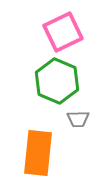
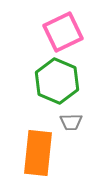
gray trapezoid: moved 7 px left, 3 px down
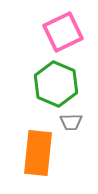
green hexagon: moved 1 px left, 3 px down
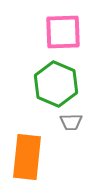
pink square: rotated 24 degrees clockwise
orange rectangle: moved 11 px left, 4 px down
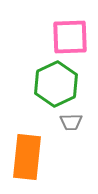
pink square: moved 7 px right, 5 px down
green hexagon: rotated 12 degrees clockwise
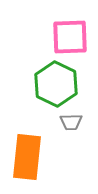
green hexagon: rotated 9 degrees counterclockwise
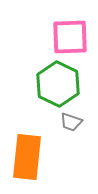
green hexagon: moved 2 px right
gray trapezoid: rotated 20 degrees clockwise
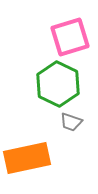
pink square: rotated 15 degrees counterclockwise
orange rectangle: moved 1 px down; rotated 72 degrees clockwise
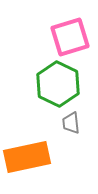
gray trapezoid: moved 1 px down; rotated 65 degrees clockwise
orange rectangle: moved 1 px up
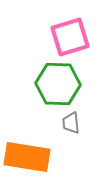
green hexagon: rotated 24 degrees counterclockwise
orange rectangle: rotated 21 degrees clockwise
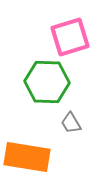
green hexagon: moved 11 px left, 2 px up
gray trapezoid: rotated 25 degrees counterclockwise
